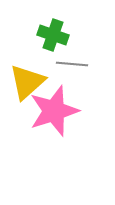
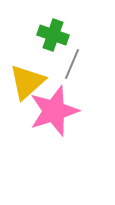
gray line: rotated 72 degrees counterclockwise
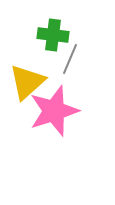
green cross: rotated 12 degrees counterclockwise
gray line: moved 2 px left, 5 px up
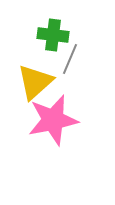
yellow triangle: moved 8 px right
pink star: moved 1 px left, 9 px down; rotated 6 degrees clockwise
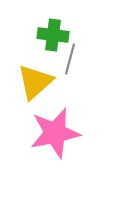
gray line: rotated 8 degrees counterclockwise
pink star: moved 2 px right, 13 px down
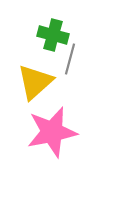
green cross: rotated 8 degrees clockwise
pink star: moved 3 px left, 1 px up
